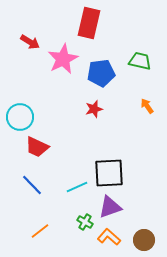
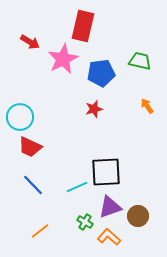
red rectangle: moved 6 px left, 3 px down
red trapezoid: moved 7 px left
black square: moved 3 px left, 1 px up
blue line: moved 1 px right
brown circle: moved 6 px left, 24 px up
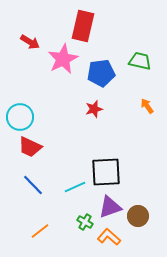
cyan line: moved 2 px left
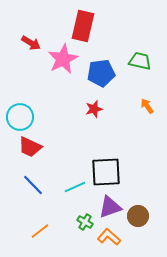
red arrow: moved 1 px right, 1 px down
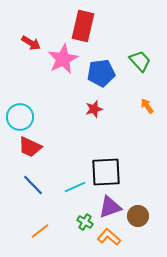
green trapezoid: rotated 35 degrees clockwise
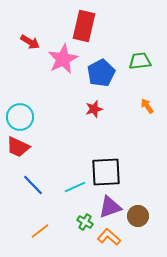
red rectangle: moved 1 px right
red arrow: moved 1 px left, 1 px up
green trapezoid: rotated 55 degrees counterclockwise
blue pentagon: rotated 20 degrees counterclockwise
red trapezoid: moved 12 px left
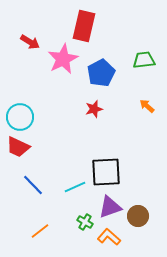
green trapezoid: moved 4 px right, 1 px up
orange arrow: rotated 14 degrees counterclockwise
